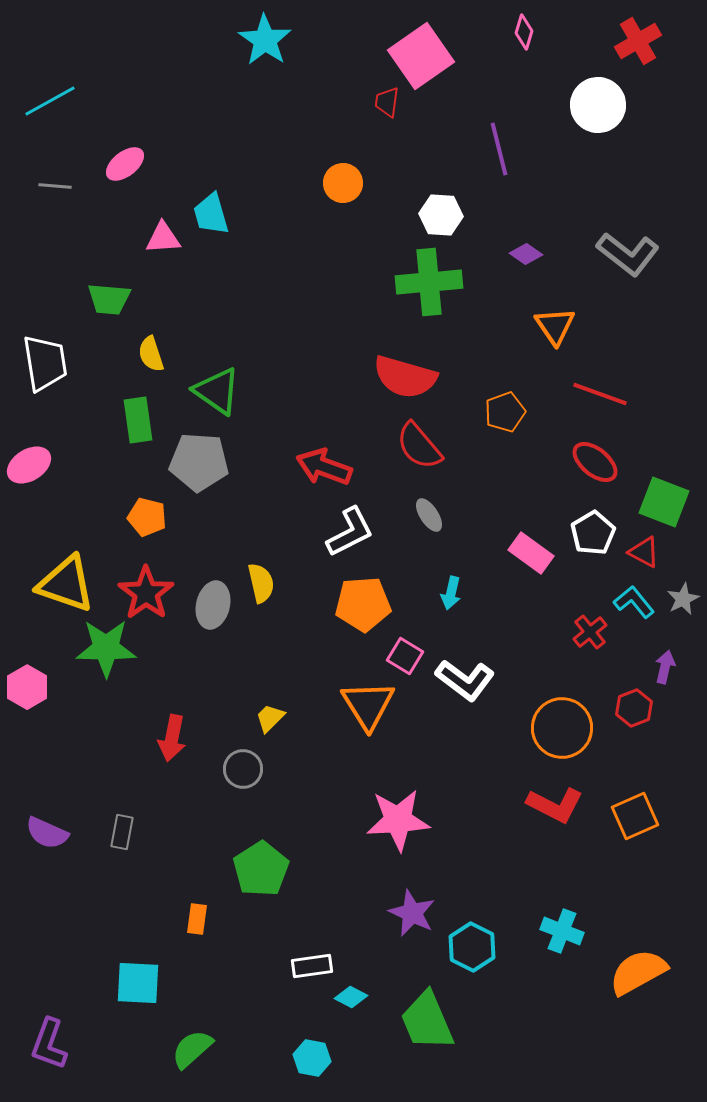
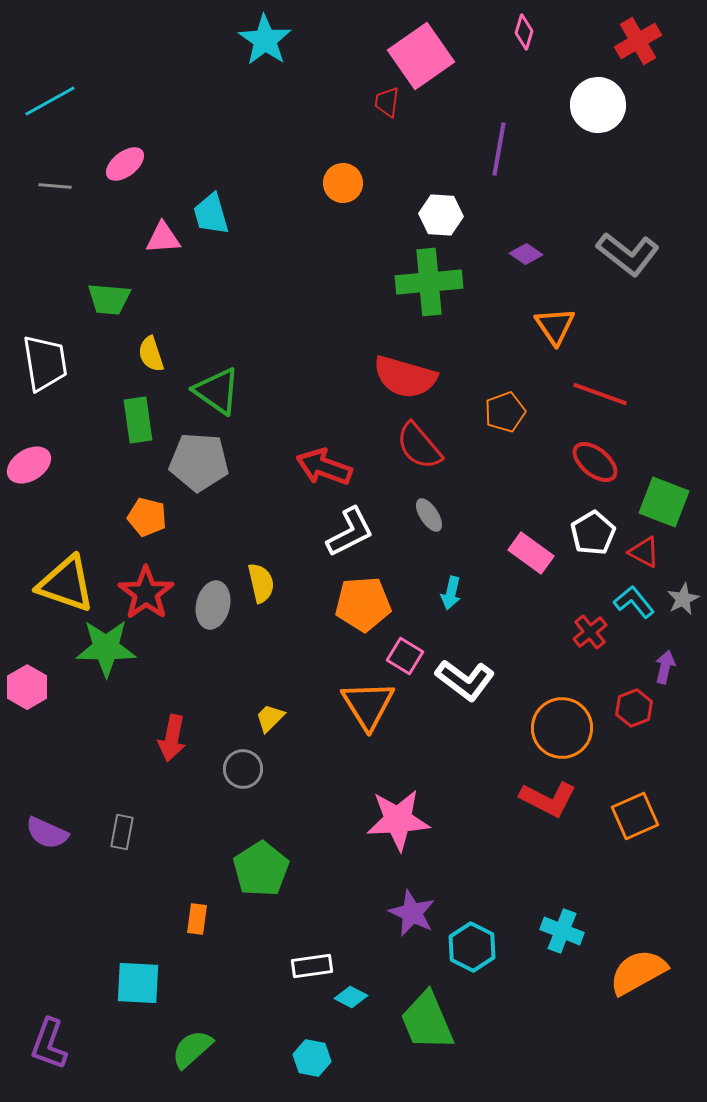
purple line at (499, 149): rotated 24 degrees clockwise
red L-shape at (555, 805): moved 7 px left, 6 px up
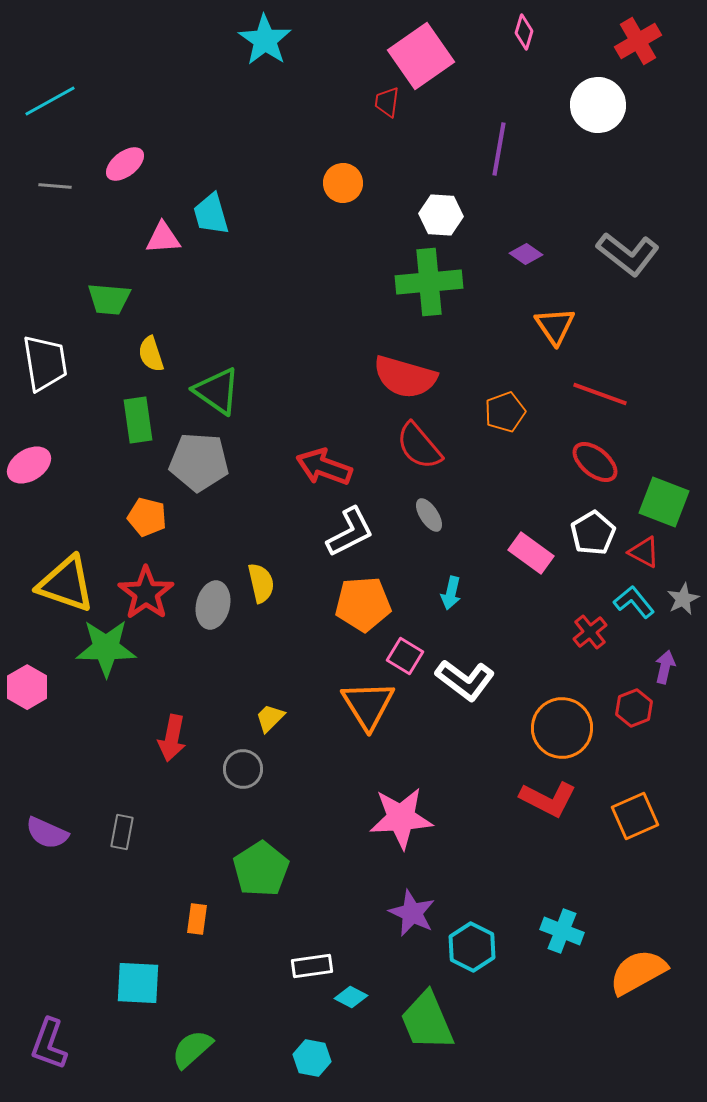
pink star at (398, 820): moved 3 px right, 2 px up
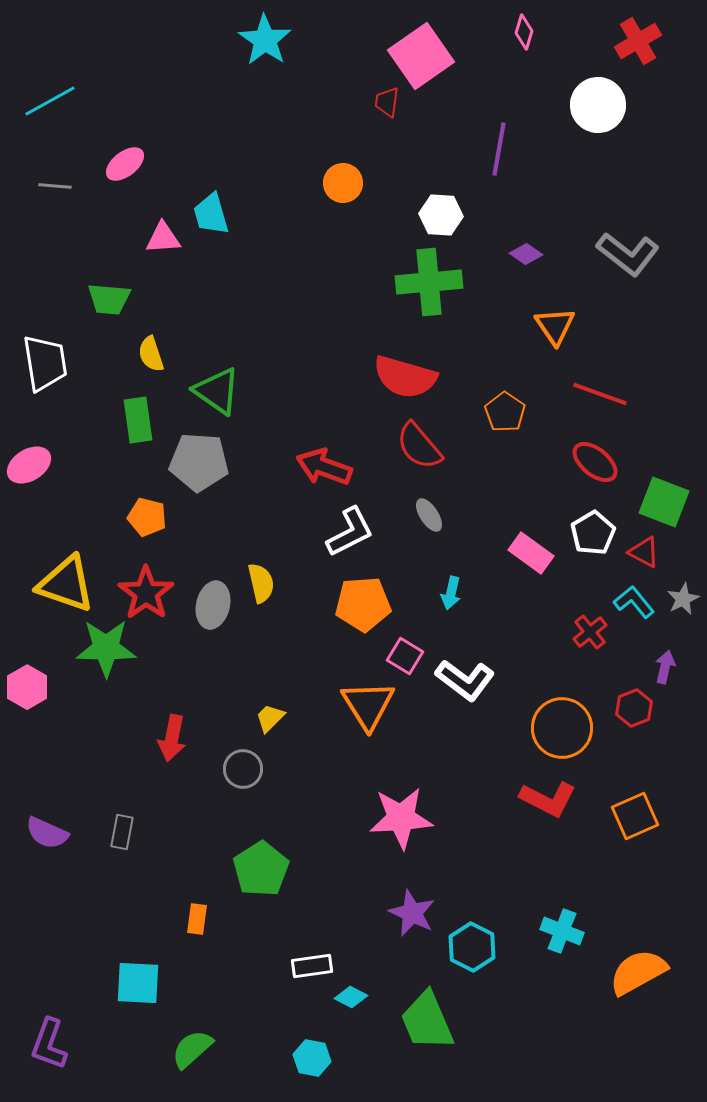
orange pentagon at (505, 412): rotated 18 degrees counterclockwise
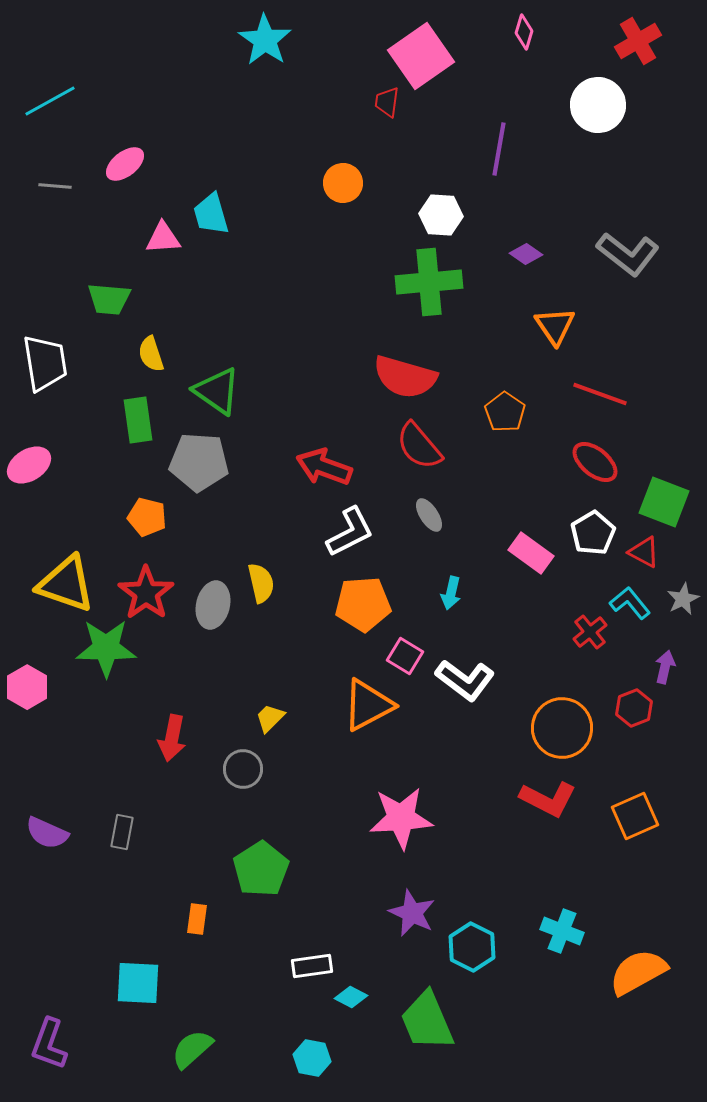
cyan L-shape at (634, 602): moved 4 px left, 1 px down
orange triangle at (368, 705): rotated 34 degrees clockwise
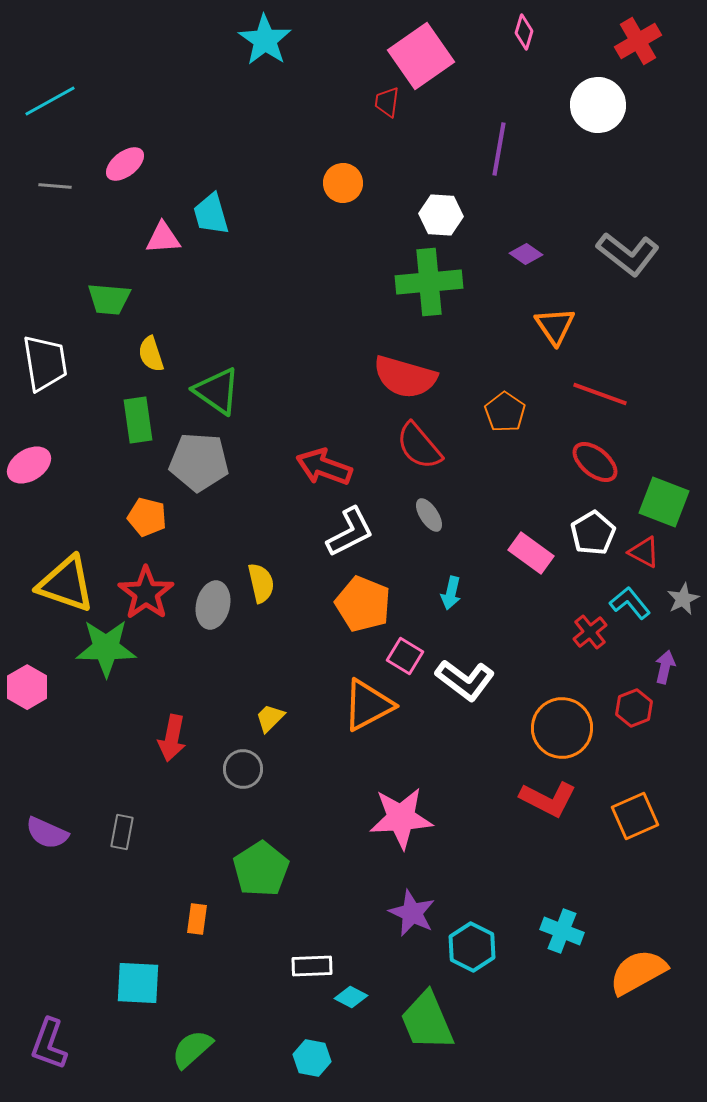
orange pentagon at (363, 604): rotated 26 degrees clockwise
white rectangle at (312, 966): rotated 6 degrees clockwise
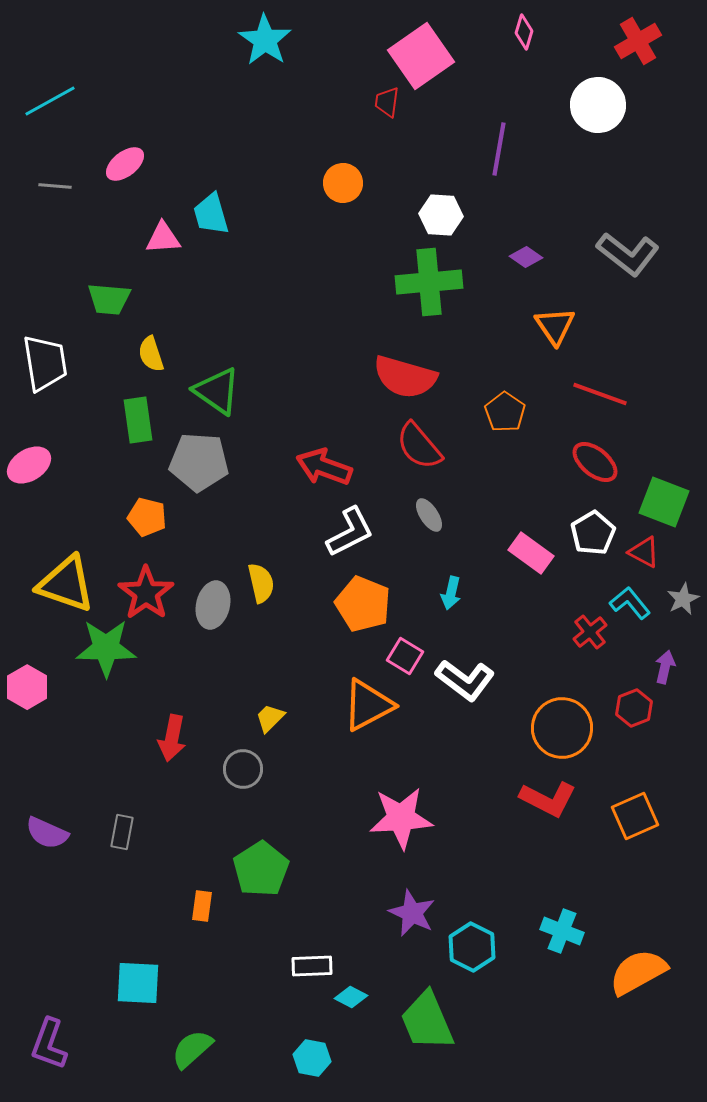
purple diamond at (526, 254): moved 3 px down
orange rectangle at (197, 919): moved 5 px right, 13 px up
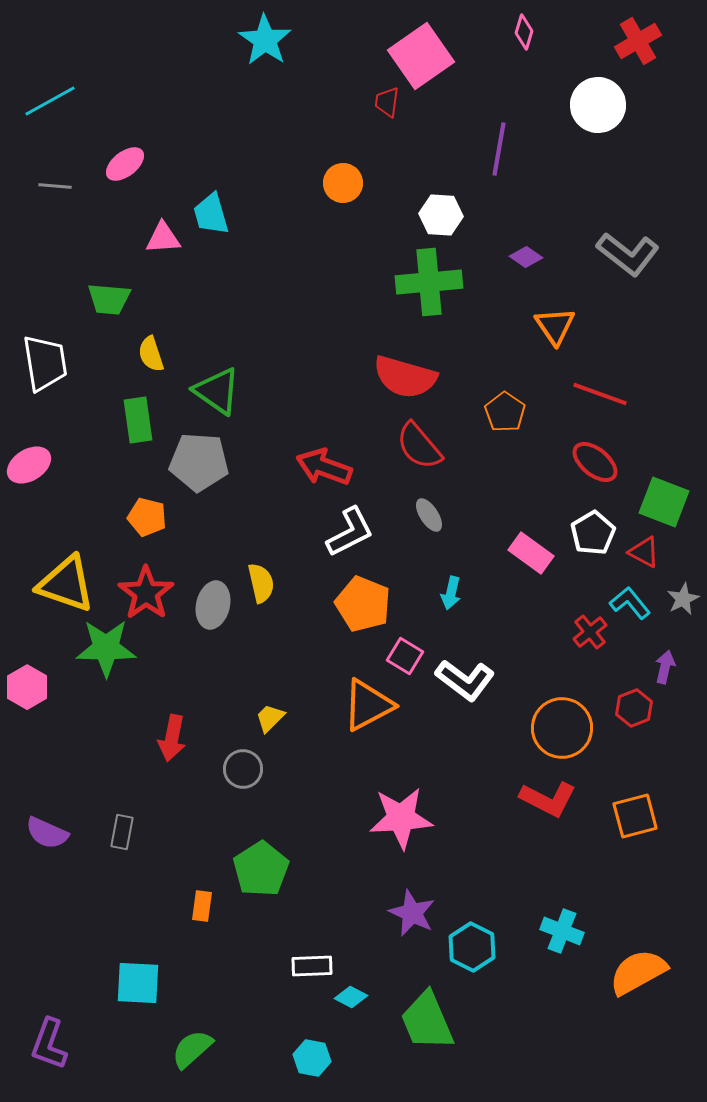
orange square at (635, 816): rotated 9 degrees clockwise
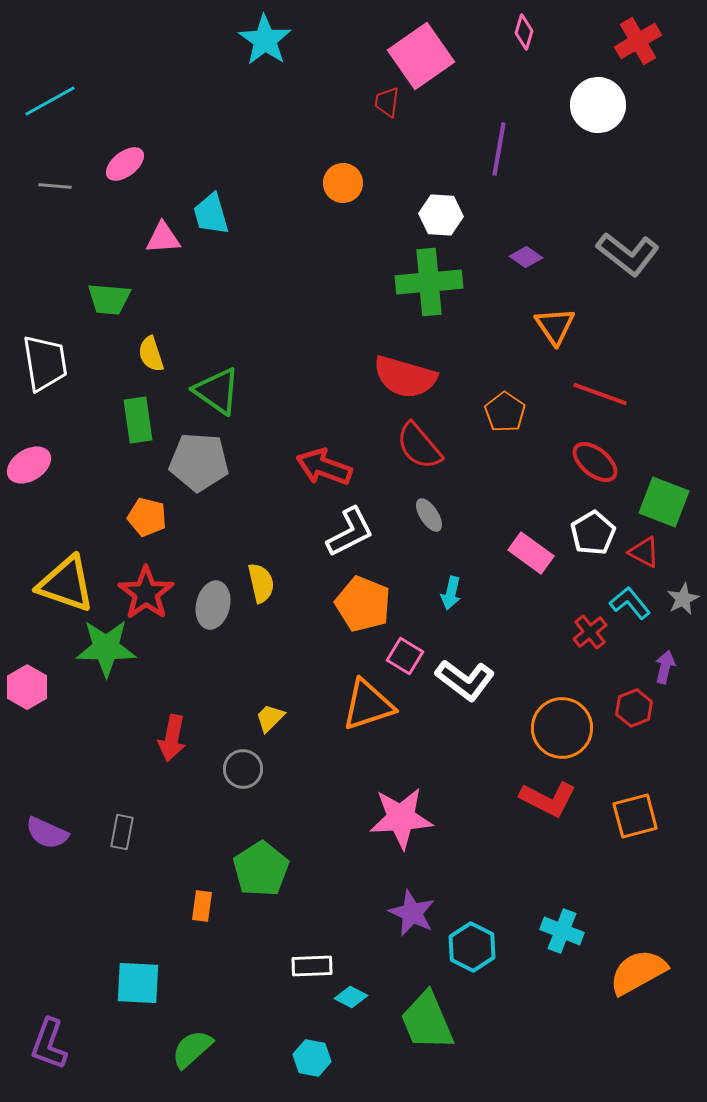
orange triangle at (368, 705): rotated 10 degrees clockwise
